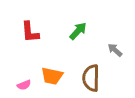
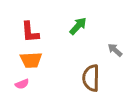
green arrow: moved 5 px up
orange trapezoid: moved 21 px left, 16 px up; rotated 15 degrees counterclockwise
pink semicircle: moved 2 px left, 1 px up
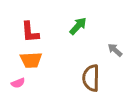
pink semicircle: moved 4 px left, 1 px up
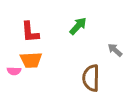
pink semicircle: moved 4 px left, 12 px up; rotated 24 degrees clockwise
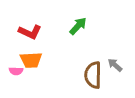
red L-shape: rotated 60 degrees counterclockwise
gray arrow: moved 15 px down
pink semicircle: moved 2 px right
brown semicircle: moved 2 px right, 3 px up
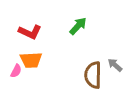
pink semicircle: rotated 64 degrees counterclockwise
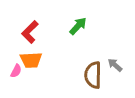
red L-shape: rotated 110 degrees clockwise
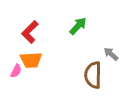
gray arrow: moved 4 px left, 11 px up
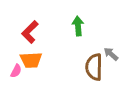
green arrow: rotated 48 degrees counterclockwise
brown semicircle: moved 1 px right, 8 px up
